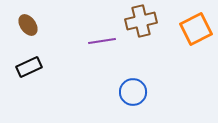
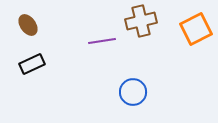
black rectangle: moved 3 px right, 3 px up
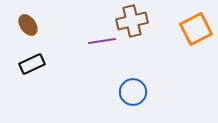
brown cross: moved 9 px left
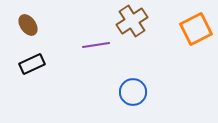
brown cross: rotated 20 degrees counterclockwise
purple line: moved 6 px left, 4 px down
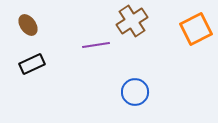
blue circle: moved 2 px right
